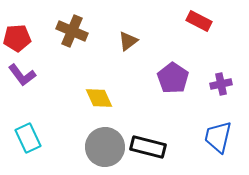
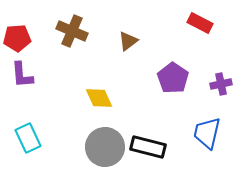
red rectangle: moved 1 px right, 2 px down
purple L-shape: rotated 32 degrees clockwise
blue trapezoid: moved 11 px left, 4 px up
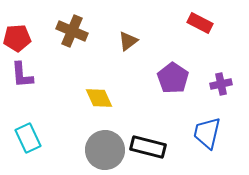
gray circle: moved 3 px down
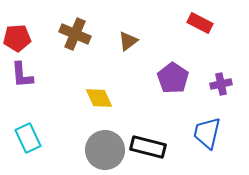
brown cross: moved 3 px right, 3 px down
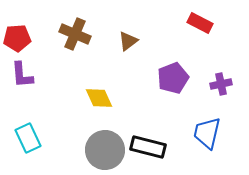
purple pentagon: rotated 16 degrees clockwise
